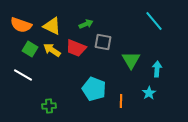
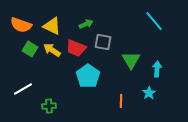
white line: moved 14 px down; rotated 60 degrees counterclockwise
cyan pentagon: moved 6 px left, 13 px up; rotated 15 degrees clockwise
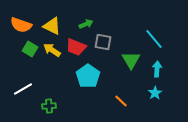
cyan line: moved 18 px down
red trapezoid: moved 1 px up
cyan star: moved 6 px right
orange line: rotated 48 degrees counterclockwise
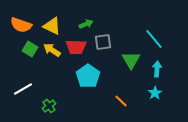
gray square: rotated 18 degrees counterclockwise
red trapezoid: rotated 20 degrees counterclockwise
green cross: rotated 32 degrees counterclockwise
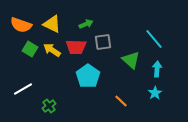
yellow triangle: moved 2 px up
green triangle: rotated 18 degrees counterclockwise
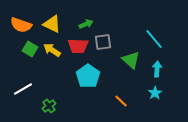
red trapezoid: moved 2 px right, 1 px up
